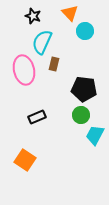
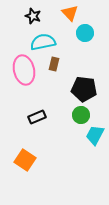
cyan circle: moved 2 px down
cyan semicircle: moved 1 px right; rotated 55 degrees clockwise
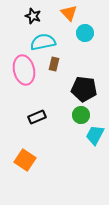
orange triangle: moved 1 px left
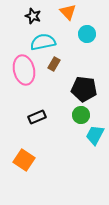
orange triangle: moved 1 px left, 1 px up
cyan circle: moved 2 px right, 1 px down
brown rectangle: rotated 16 degrees clockwise
orange square: moved 1 px left
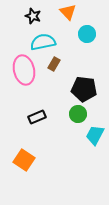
green circle: moved 3 px left, 1 px up
